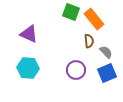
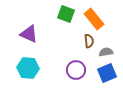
green square: moved 5 px left, 2 px down
gray semicircle: rotated 56 degrees counterclockwise
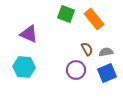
brown semicircle: moved 2 px left, 8 px down; rotated 24 degrees counterclockwise
cyan hexagon: moved 4 px left, 1 px up
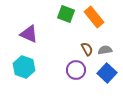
orange rectangle: moved 2 px up
gray semicircle: moved 1 px left, 2 px up
cyan hexagon: rotated 15 degrees clockwise
blue square: rotated 24 degrees counterclockwise
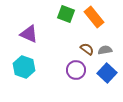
brown semicircle: rotated 24 degrees counterclockwise
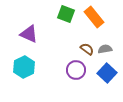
gray semicircle: moved 1 px up
cyan hexagon: rotated 15 degrees clockwise
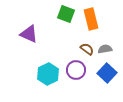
orange rectangle: moved 3 px left, 2 px down; rotated 25 degrees clockwise
cyan hexagon: moved 24 px right, 7 px down
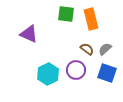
green square: rotated 12 degrees counterclockwise
gray semicircle: rotated 32 degrees counterclockwise
blue square: rotated 24 degrees counterclockwise
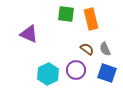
gray semicircle: rotated 72 degrees counterclockwise
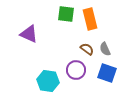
orange rectangle: moved 1 px left
cyan hexagon: moved 7 px down; rotated 25 degrees counterclockwise
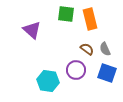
purple triangle: moved 3 px right, 4 px up; rotated 18 degrees clockwise
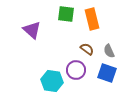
orange rectangle: moved 2 px right
gray semicircle: moved 4 px right, 2 px down
cyan hexagon: moved 4 px right
